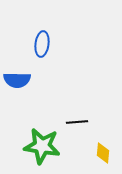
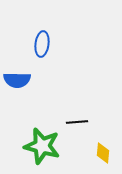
green star: rotated 6 degrees clockwise
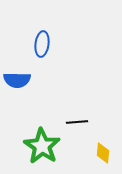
green star: rotated 18 degrees clockwise
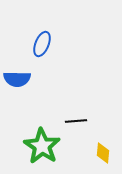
blue ellipse: rotated 15 degrees clockwise
blue semicircle: moved 1 px up
black line: moved 1 px left, 1 px up
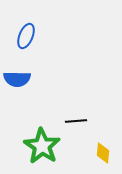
blue ellipse: moved 16 px left, 8 px up
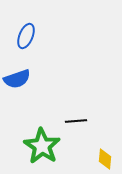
blue semicircle: rotated 20 degrees counterclockwise
yellow diamond: moved 2 px right, 6 px down
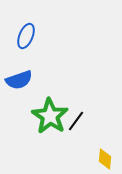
blue semicircle: moved 2 px right, 1 px down
black line: rotated 50 degrees counterclockwise
green star: moved 8 px right, 30 px up
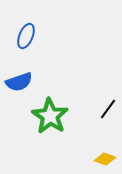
blue semicircle: moved 2 px down
black line: moved 32 px right, 12 px up
yellow diamond: rotated 75 degrees counterclockwise
